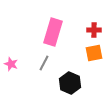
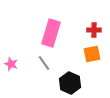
pink rectangle: moved 2 px left, 1 px down
orange square: moved 2 px left, 1 px down
gray line: rotated 63 degrees counterclockwise
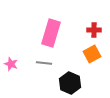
orange square: rotated 18 degrees counterclockwise
gray line: rotated 49 degrees counterclockwise
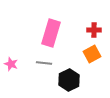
black hexagon: moved 1 px left, 3 px up; rotated 10 degrees clockwise
